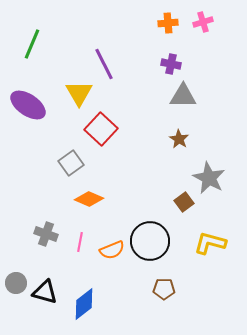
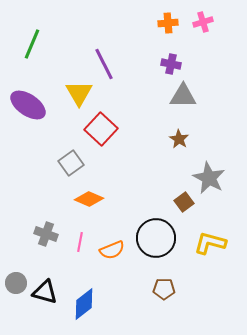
black circle: moved 6 px right, 3 px up
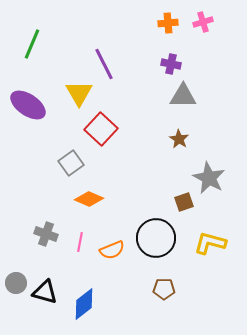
brown square: rotated 18 degrees clockwise
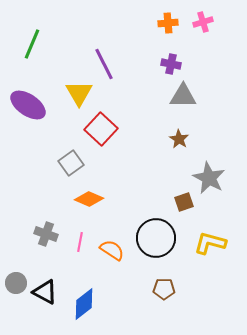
orange semicircle: rotated 125 degrees counterclockwise
black triangle: rotated 12 degrees clockwise
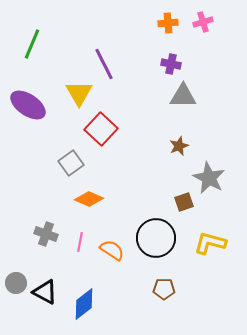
brown star: moved 7 px down; rotated 18 degrees clockwise
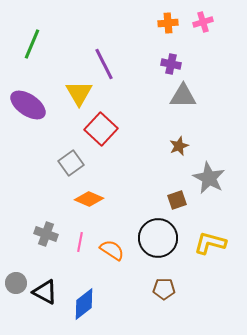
brown square: moved 7 px left, 2 px up
black circle: moved 2 px right
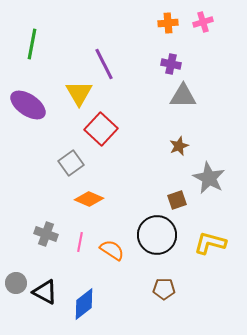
green line: rotated 12 degrees counterclockwise
black circle: moved 1 px left, 3 px up
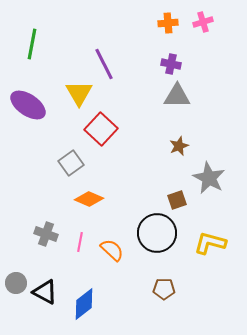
gray triangle: moved 6 px left
black circle: moved 2 px up
orange semicircle: rotated 10 degrees clockwise
